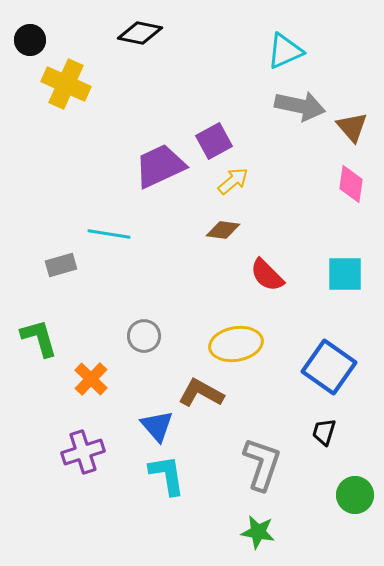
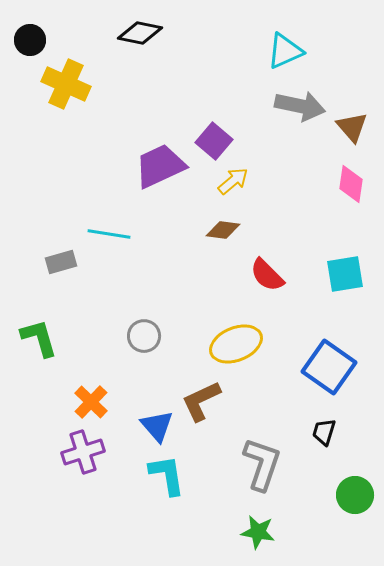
purple square: rotated 21 degrees counterclockwise
gray rectangle: moved 3 px up
cyan square: rotated 9 degrees counterclockwise
yellow ellipse: rotated 12 degrees counterclockwise
orange cross: moved 23 px down
brown L-shape: moved 8 px down; rotated 54 degrees counterclockwise
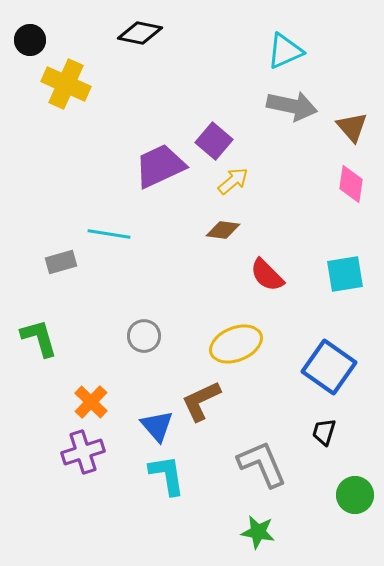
gray arrow: moved 8 px left
gray L-shape: rotated 42 degrees counterclockwise
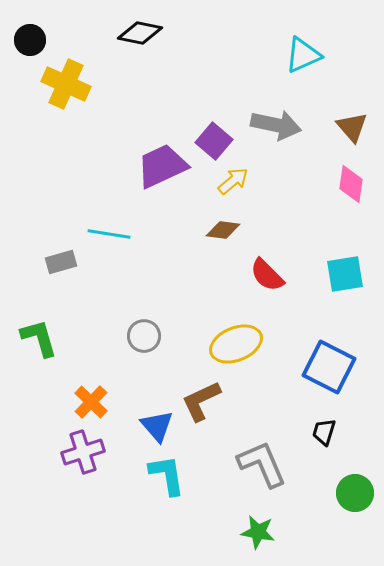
cyan triangle: moved 18 px right, 4 px down
gray arrow: moved 16 px left, 19 px down
purple trapezoid: moved 2 px right
blue square: rotated 8 degrees counterclockwise
green circle: moved 2 px up
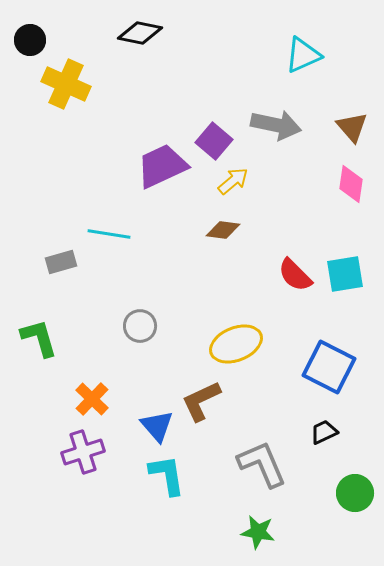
red semicircle: moved 28 px right
gray circle: moved 4 px left, 10 px up
orange cross: moved 1 px right, 3 px up
black trapezoid: rotated 48 degrees clockwise
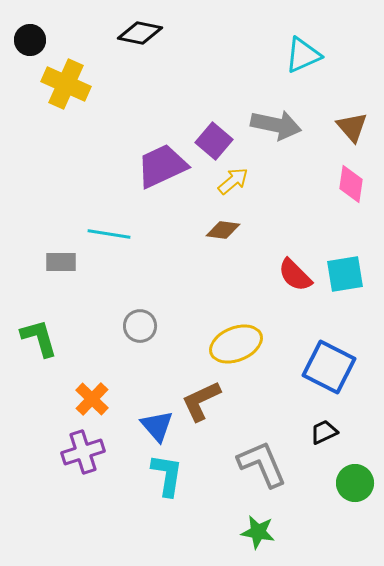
gray rectangle: rotated 16 degrees clockwise
cyan L-shape: rotated 18 degrees clockwise
green circle: moved 10 px up
